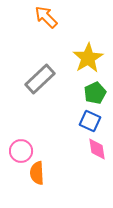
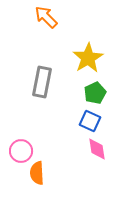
gray rectangle: moved 2 px right, 3 px down; rotated 36 degrees counterclockwise
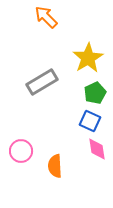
gray rectangle: rotated 48 degrees clockwise
orange semicircle: moved 18 px right, 7 px up
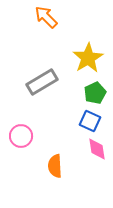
pink circle: moved 15 px up
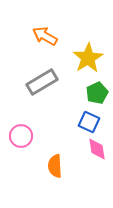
orange arrow: moved 1 px left, 19 px down; rotated 15 degrees counterclockwise
green pentagon: moved 2 px right
blue square: moved 1 px left, 1 px down
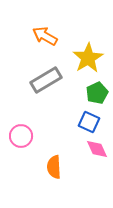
gray rectangle: moved 4 px right, 2 px up
pink diamond: rotated 15 degrees counterclockwise
orange semicircle: moved 1 px left, 1 px down
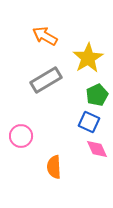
green pentagon: moved 2 px down
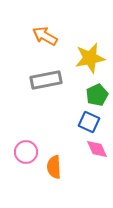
yellow star: moved 2 px right; rotated 20 degrees clockwise
gray rectangle: rotated 20 degrees clockwise
pink circle: moved 5 px right, 16 px down
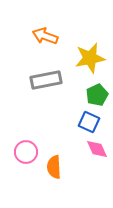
orange arrow: rotated 10 degrees counterclockwise
